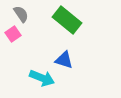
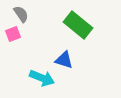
green rectangle: moved 11 px right, 5 px down
pink square: rotated 14 degrees clockwise
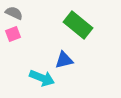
gray semicircle: moved 7 px left, 1 px up; rotated 30 degrees counterclockwise
blue triangle: rotated 30 degrees counterclockwise
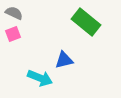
green rectangle: moved 8 px right, 3 px up
cyan arrow: moved 2 px left
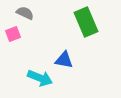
gray semicircle: moved 11 px right
green rectangle: rotated 28 degrees clockwise
blue triangle: rotated 24 degrees clockwise
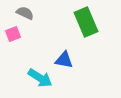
cyan arrow: rotated 10 degrees clockwise
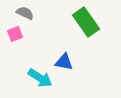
green rectangle: rotated 12 degrees counterclockwise
pink square: moved 2 px right
blue triangle: moved 2 px down
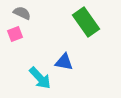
gray semicircle: moved 3 px left
cyan arrow: rotated 15 degrees clockwise
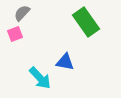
gray semicircle: rotated 72 degrees counterclockwise
blue triangle: moved 1 px right
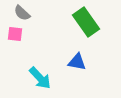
gray semicircle: rotated 90 degrees counterclockwise
pink square: rotated 28 degrees clockwise
blue triangle: moved 12 px right
